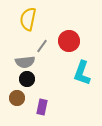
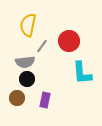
yellow semicircle: moved 6 px down
cyan L-shape: rotated 25 degrees counterclockwise
purple rectangle: moved 3 px right, 7 px up
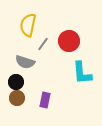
gray line: moved 1 px right, 2 px up
gray semicircle: rotated 24 degrees clockwise
black circle: moved 11 px left, 3 px down
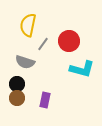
cyan L-shape: moved 4 px up; rotated 70 degrees counterclockwise
black circle: moved 1 px right, 2 px down
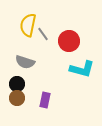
gray line: moved 10 px up; rotated 72 degrees counterclockwise
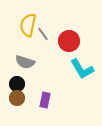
cyan L-shape: rotated 45 degrees clockwise
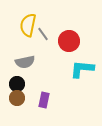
gray semicircle: rotated 30 degrees counterclockwise
cyan L-shape: rotated 125 degrees clockwise
purple rectangle: moved 1 px left
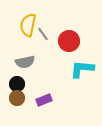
purple rectangle: rotated 56 degrees clockwise
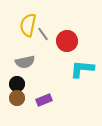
red circle: moved 2 px left
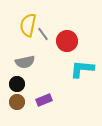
brown circle: moved 4 px down
